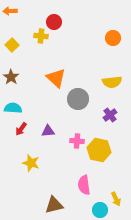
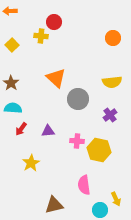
brown star: moved 6 px down
yellow star: rotated 24 degrees clockwise
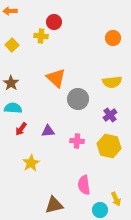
yellow hexagon: moved 10 px right, 4 px up
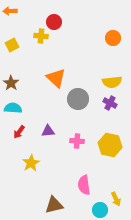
yellow square: rotated 16 degrees clockwise
purple cross: moved 12 px up; rotated 24 degrees counterclockwise
red arrow: moved 2 px left, 3 px down
yellow hexagon: moved 1 px right, 1 px up
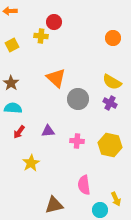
yellow semicircle: rotated 36 degrees clockwise
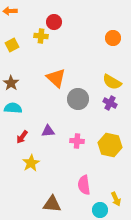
red arrow: moved 3 px right, 5 px down
brown triangle: moved 2 px left, 1 px up; rotated 18 degrees clockwise
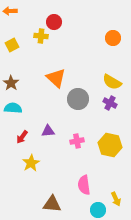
pink cross: rotated 16 degrees counterclockwise
cyan circle: moved 2 px left
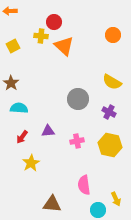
orange circle: moved 3 px up
yellow square: moved 1 px right, 1 px down
orange triangle: moved 8 px right, 32 px up
purple cross: moved 1 px left, 9 px down
cyan semicircle: moved 6 px right
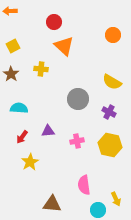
yellow cross: moved 33 px down
brown star: moved 9 px up
yellow star: moved 1 px left, 1 px up
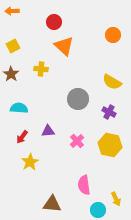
orange arrow: moved 2 px right
pink cross: rotated 32 degrees counterclockwise
